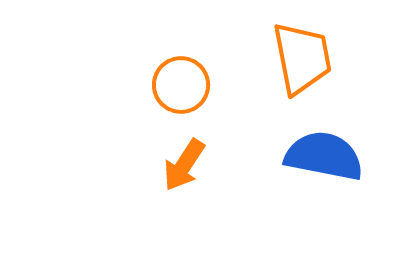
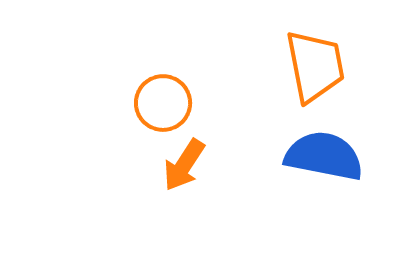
orange trapezoid: moved 13 px right, 8 px down
orange circle: moved 18 px left, 18 px down
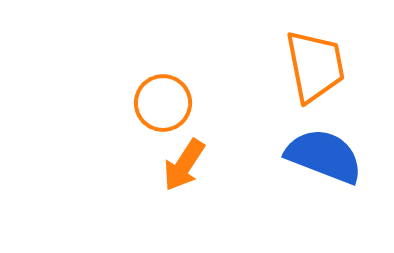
blue semicircle: rotated 10 degrees clockwise
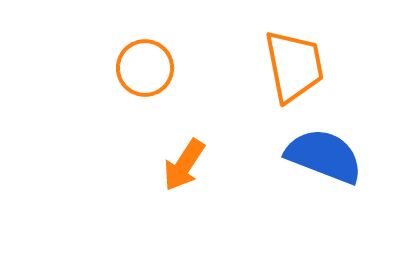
orange trapezoid: moved 21 px left
orange circle: moved 18 px left, 35 px up
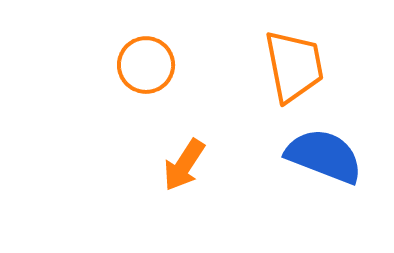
orange circle: moved 1 px right, 3 px up
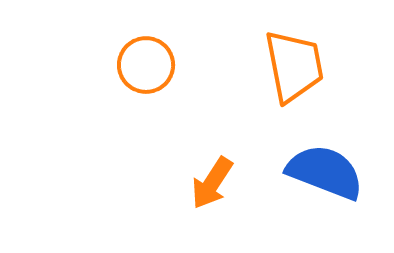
blue semicircle: moved 1 px right, 16 px down
orange arrow: moved 28 px right, 18 px down
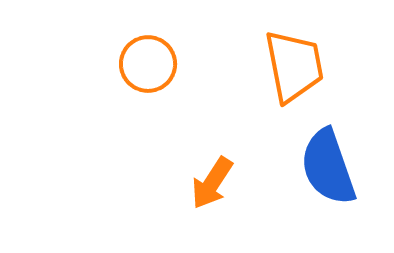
orange circle: moved 2 px right, 1 px up
blue semicircle: moved 3 px right, 5 px up; rotated 130 degrees counterclockwise
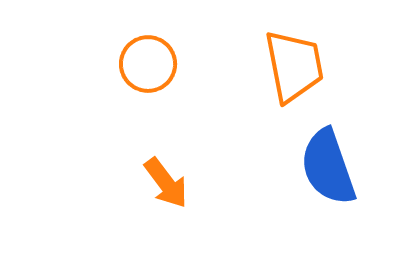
orange arrow: moved 46 px left; rotated 70 degrees counterclockwise
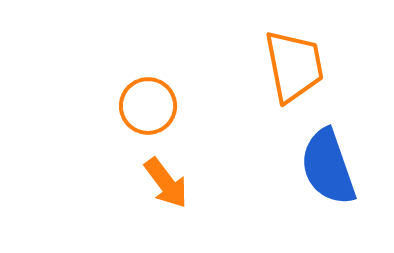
orange circle: moved 42 px down
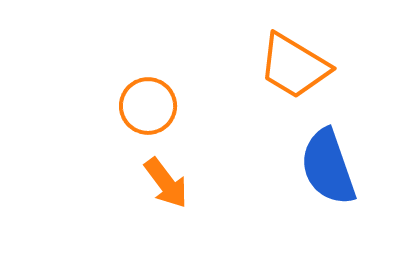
orange trapezoid: rotated 132 degrees clockwise
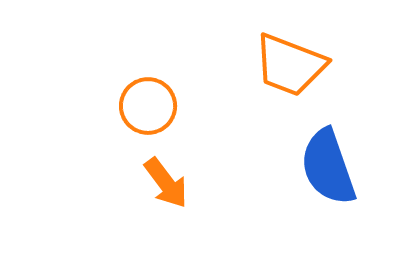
orange trapezoid: moved 4 px left, 1 px up; rotated 10 degrees counterclockwise
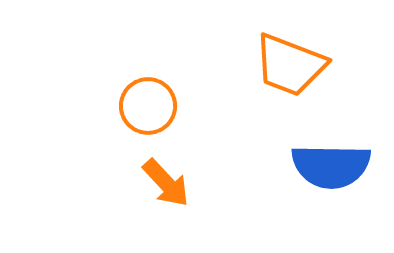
blue semicircle: moved 3 px right, 1 px up; rotated 70 degrees counterclockwise
orange arrow: rotated 6 degrees counterclockwise
